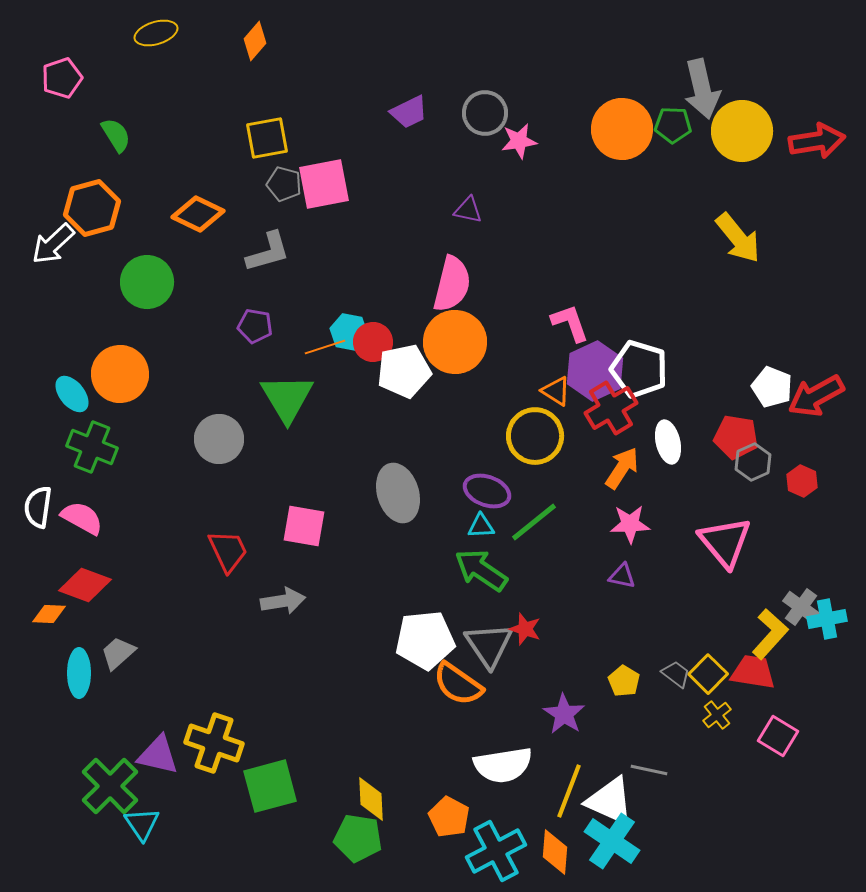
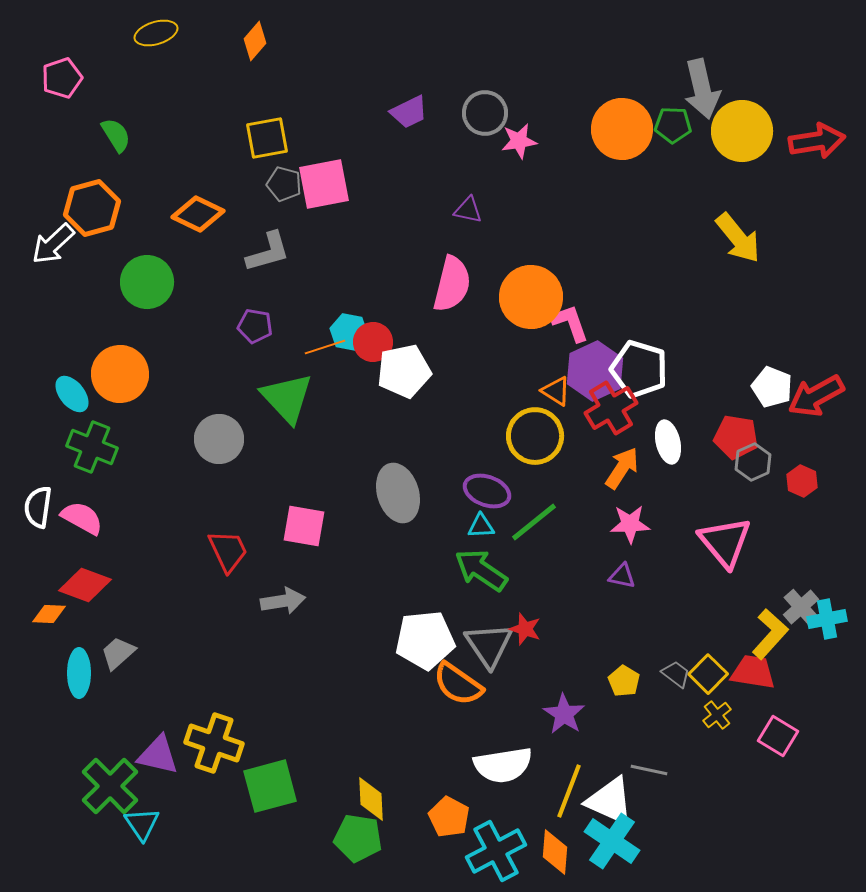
orange circle at (455, 342): moved 76 px right, 45 px up
green triangle at (287, 398): rotated 12 degrees counterclockwise
gray cross at (801, 607): rotated 12 degrees clockwise
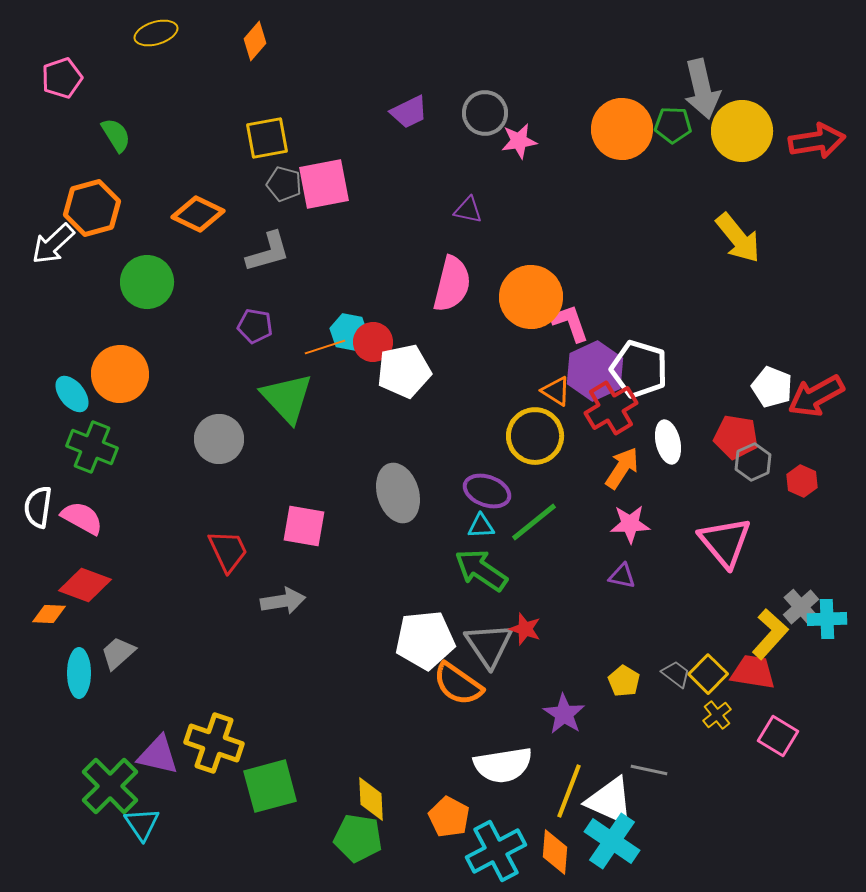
cyan cross at (827, 619): rotated 9 degrees clockwise
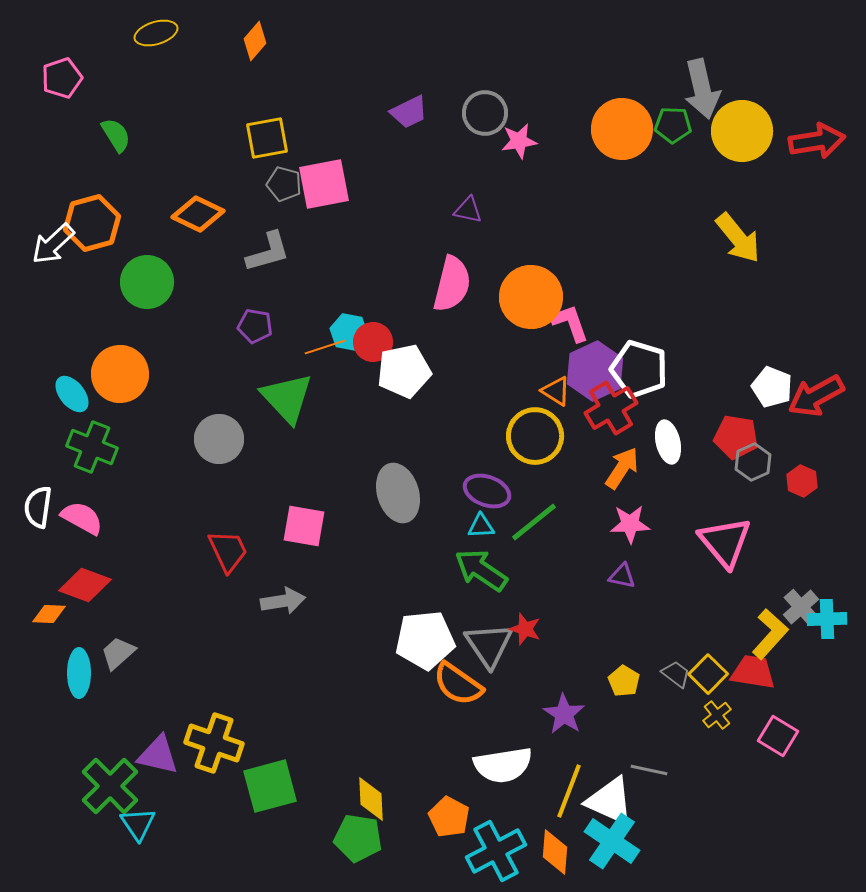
orange hexagon at (92, 208): moved 15 px down
cyan triangle at (142, 824): moved 4 px left
